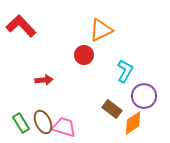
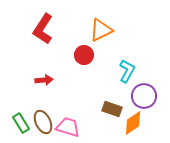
red L-shape: moved 22 px right, 3 px down; rotated 104 degrees counterclockwise
cyan L-shape: moved 2 px right
brown rectangle: rotated 18 degrees counterclockwise
pink trapezoid: moved 4 px right
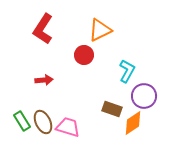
orange triangle: moved 1 px left
green rectangle: moved 1 px right, 2 px up
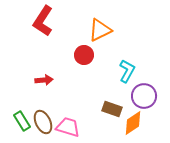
red L-shape: moved 8 px up
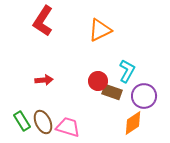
red circle: moved 14 px right, 26 px down
brown rectangle: moved 17 px up
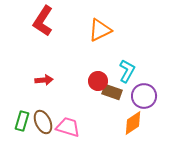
green rectangle: rotated 48 degrees clockwise
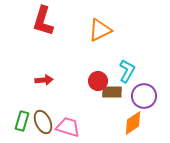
red L-shape: rotated 16 degrees counterclockwise
brown rectangle: rotated 18 degrees counterclockwise
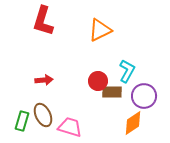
brown ellipse: moved 7 px up
pink trapezoid: moved 2 px right
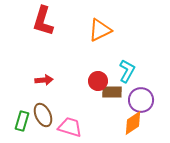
purple circle: moved 3 px left, 4 px down
